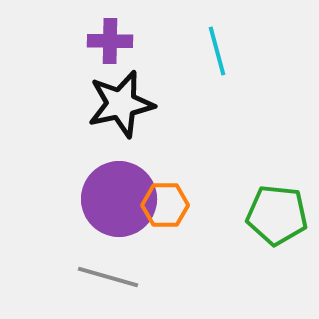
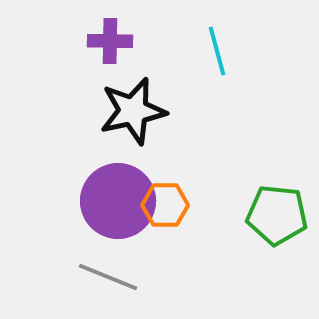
black star: moved 12 px right, 7 px down
purple circle: moved 1 px left, 2 px down
gray line: rotated 6 degrees clockwise
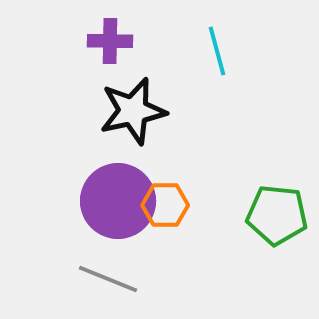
gray line: moved 2 px down
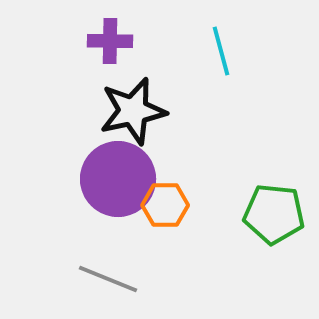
cyan line: moved 4 px right
purple circle: moved 22 px up
green pentagon: moved 3 px left, 1 px up
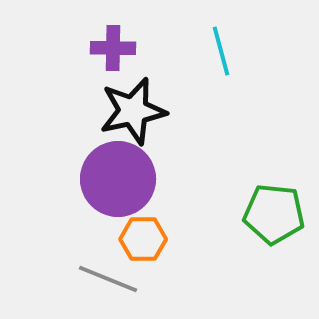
purple cross: moved 3 px right, 7 px down
orange hexagon: moved 22 px left, 34 px down
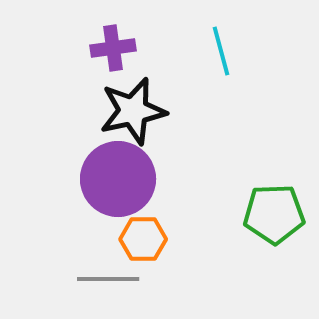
purple cross: rotated 9 degrees counterclockwise
green pentagon: rotated 8 degrees counterclockwise
gray line: rotated 22 degrees counterclockwise
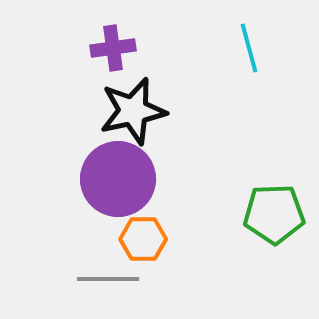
cyan line: moved 28 px right, 3 px up
